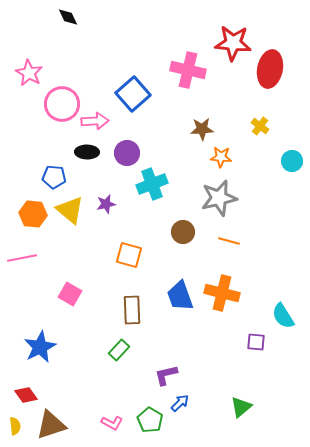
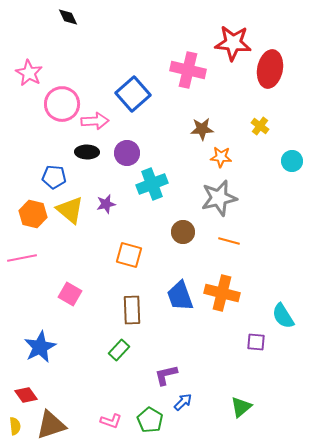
orange hexagon: rotated 8 degrees clockwise
blue arrow: moved 3 px right, 1 px up
pink L-shape: moved 1 px left, 2 px up; rotated 10 degrees counterclockwise
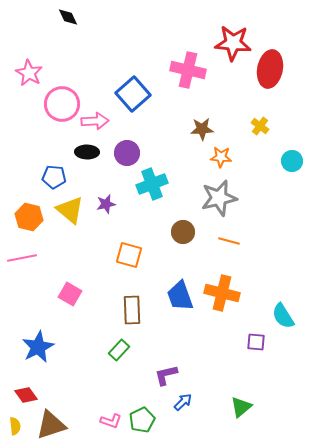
orange hexagon: moved 4 px left, 3 px down
blue star: moved 2 px left
green pentagon: moved 8 px left; rotated 15 degrees clockwise
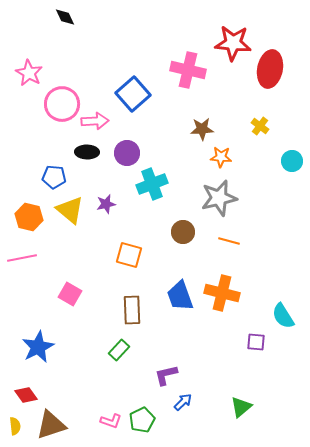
black diamond: moved 3 px left
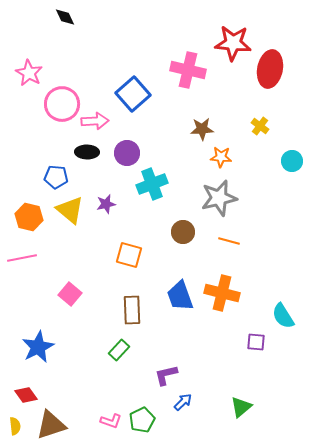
blue pentagon: moved 2 px right
pink square: rotated 10 degrees clockwise
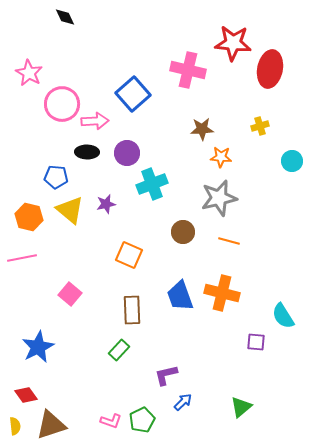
yellow cross: rotated 36 degrees clockwise
orange square: rotated 8 degrees clockwise
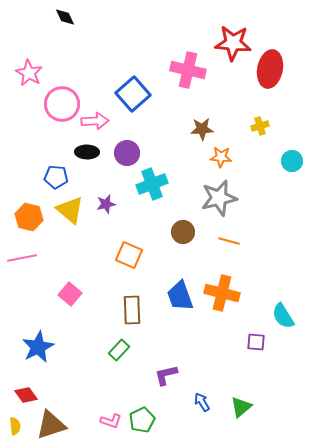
blue arrow: moved 19 px right; rotated 78 degrees counterclockwise
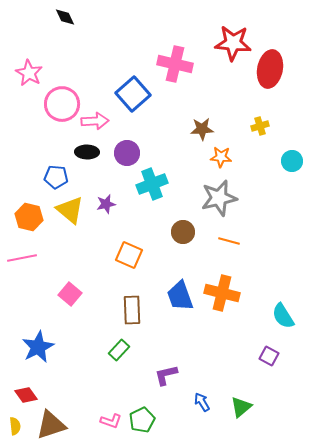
pink cross: moved 13 px left, 6 px up
purple square: moved 13 px right, 14 px down; rotated 24 degrees clockwise
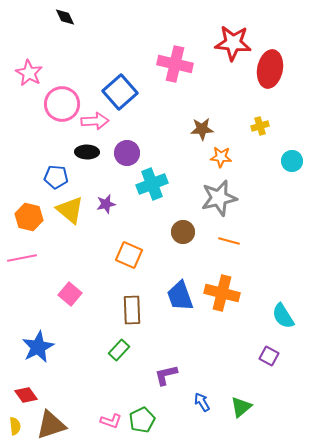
blue square: moved 13 px left, 2 px up
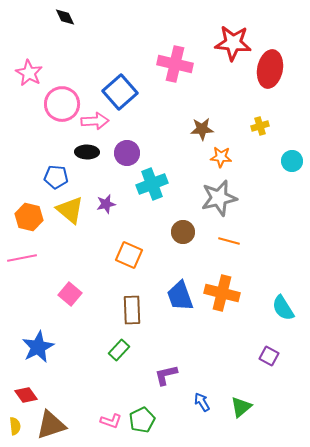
cyan semicircle: moved 8 px up
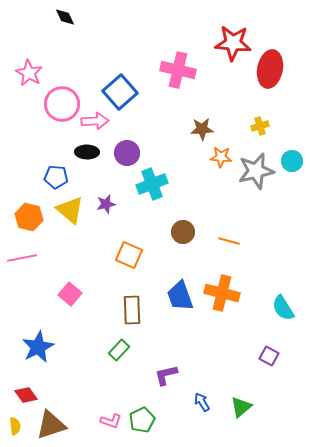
pink cross: moved 3 px right, 6 px down
gray star: moved 37 px right, 27 px up
